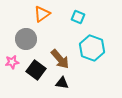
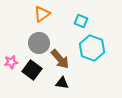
cyan square: moved 3 px right, 4 px down
gray circle: moved 13 px right, 4 px down
pink star: moved 1 px left
black square: moved 4 px left
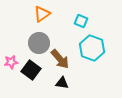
black square: moved 1 px left
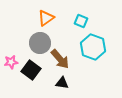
orange triangle: moved 4 px right, 4 px down
gray circle: moved 1 px right
cyan hexagon: moved 1 px right, 1 px up
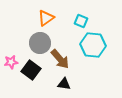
cyan hexagon: moved 2 px up; rotated 15 degrees counterclockwise
black triangle: moved 2 px right, 1 px down
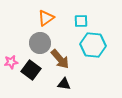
cyan square: rotated 24 degrees counterclockwise
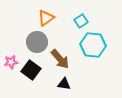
cyan square: rotated 32 degrees counterclockwise
gray circle: moved 3 px left, 1 px up
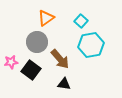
cyan square: rotated 16 degrees counterclockwise
cyan hexagon: moved 2 px left; rotated 15 degrees counterclockwise
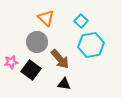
orange triangle: rotated 42 degrees counterclockwise
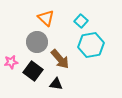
black square: moved 2 px right, 1 px down
black triangle: moved 8 px left
